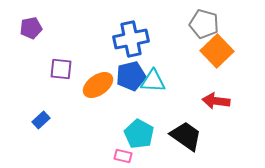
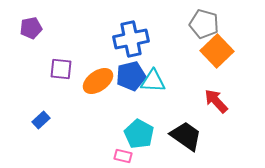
orange ellipse: moved 4 px up
red arrow: rotated 40 degrees clockwise
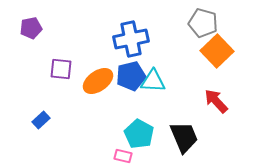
gray pentagon: moved 1 px left, 1 px up
black trapezoid: moved 2 px left, 1 px down; rotated 32 degrees clockwise
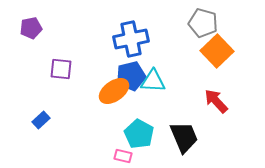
orange ellipse: moved 16 px right, 10 px down
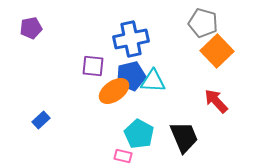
purple square: moved 32 px right, 3 px up
